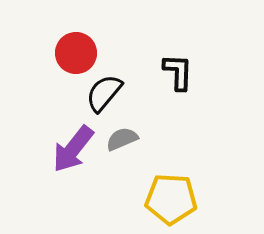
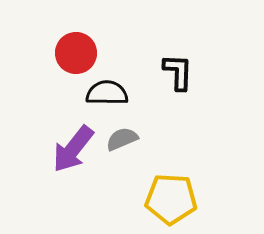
black semicircle: moved 3 px right; rotated 51 degrees clockwise
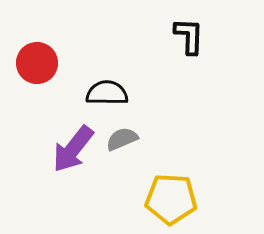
red circle: moved 39 px left, 10 px down
black L-shape: moved 11 px right, 36 px up
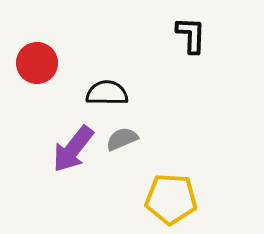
black L-shape: moved 2 px right, 1 px up
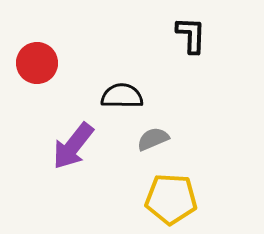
black semicircle: moved 15 px right, 3 px down
gray semicircle: moved 31 px right
purple arrow: moved 3 px up
